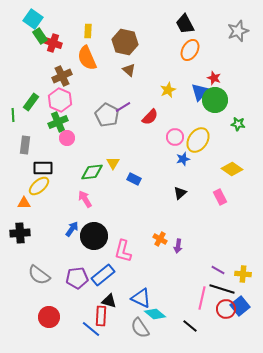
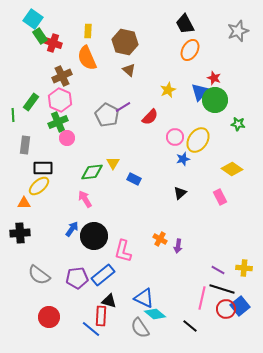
yellow cross at (243, 274): moved 1 px right, 6 px up
blue triangle at (141, 298): moved 3 px right
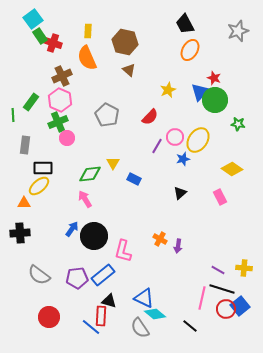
cyan square at (33, 19): rotated 18 degrees clockwise
purple line at (123, 107): moved 34 px right, 39 px down; rotated 28 degrees counterclockwise
green diamond at (92, 172): moved 2 px left, 2 px down
blue line at (91, 329): moved 2 px up
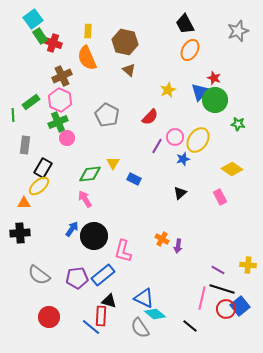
green rectangle at (31, 102): rotated 18 degrees clockwise
black rectangle at (43, 168): rotated 60 degrees counterclockwise
orange cross at (160, 239): moved 2 px right
yellow cross at (244, 268): moved 4 px right, 3 px up
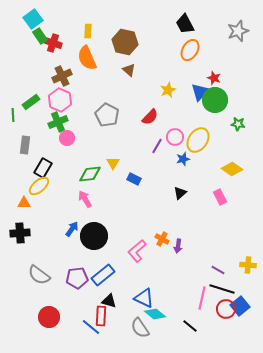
pink L-shape at (123, 251): moved 14 px right; rotated 35 degrees clockwise
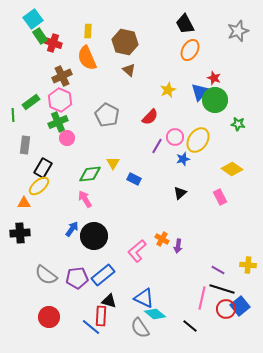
gray semicircle at (39, 275): moved 7 px right
